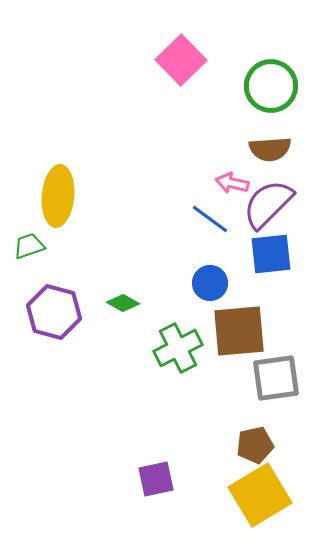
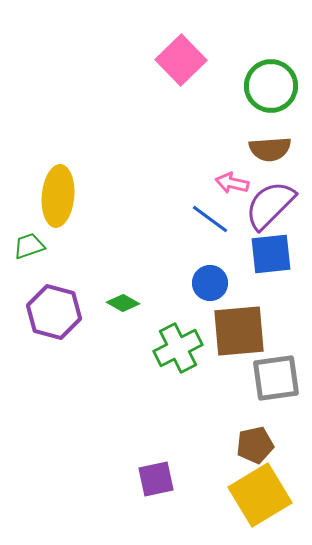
purple semicircle: moved 2 px right, 1 px down
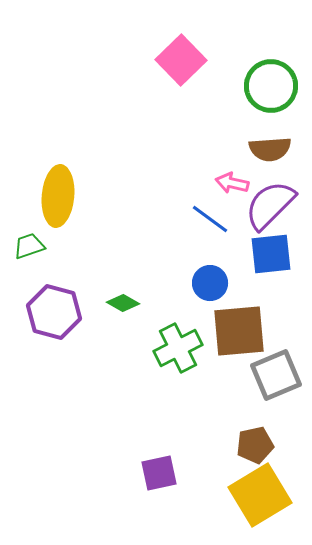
gray square: moved 3 px up; rotated 15 degrees counterclockwise
purple square: moved 3 px right, 6 px up
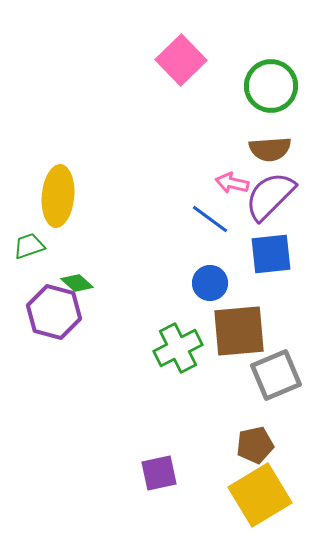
purple semicircle: moved 9 px up
green diamond: moved 46 px left, 20 px up; rotated 12 degrees clockwise
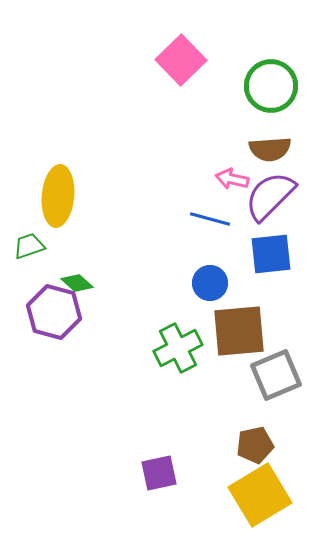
pink arrow: moved 4 px up
blue line: rotated 21 degrees counterclockwise
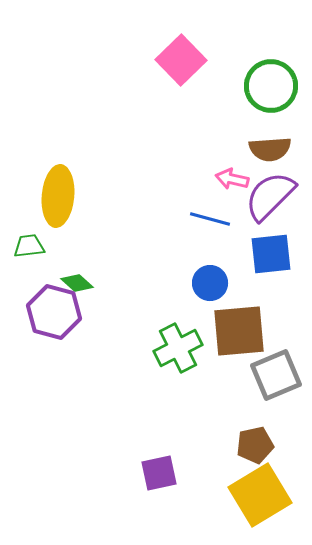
green trapezoid: rotated 12 degrees clockwise
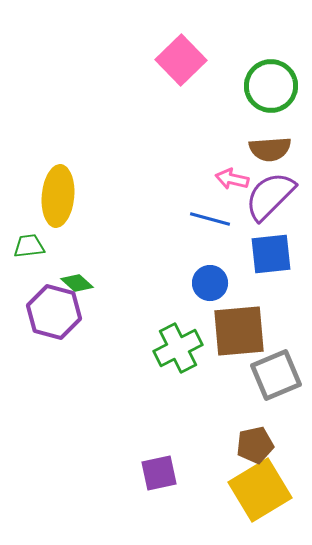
yellow square: moved 5 px up
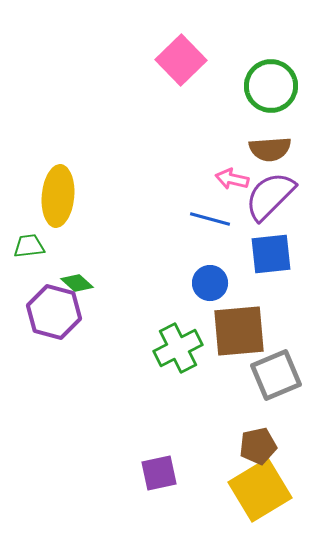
brown pentagon: moved 3 px right, 1 px down
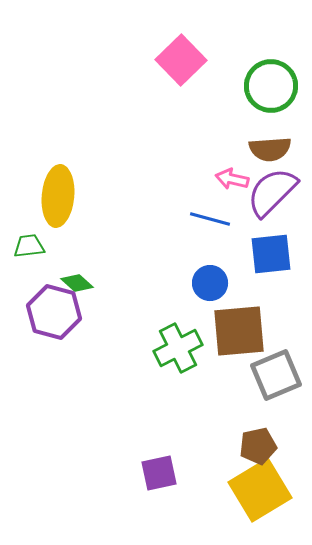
purple semicircle: moved 2 px right, 4 px up
